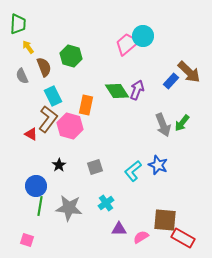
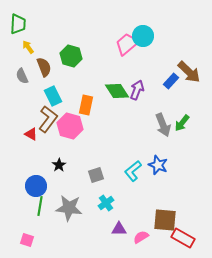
gray square: moved 1 px right, 8 px down
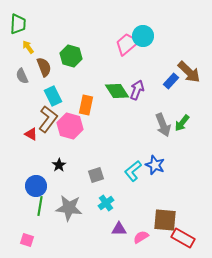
blue star: moved 3 px left
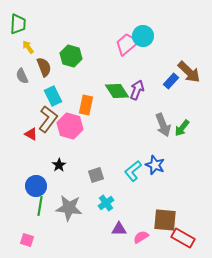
green arrow: moved 5 px down
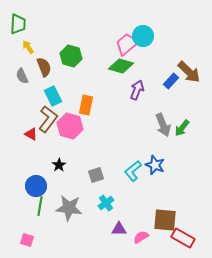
green diamond: moved 4 px right, 25 px up; rotated 40 degrees counterclockwise
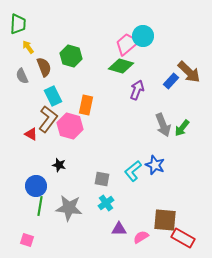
black star: rotated 24 degrees counterclockwise
gray square: moved 6 px right, 4 px down; rotated 28 degrees clockwise
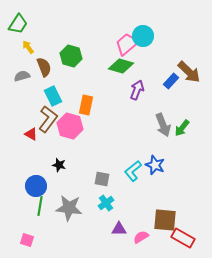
green trapezoid: rotated 30 degrees clockwise
gray semicircle: rotated 98 degrees clockwise
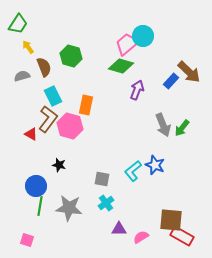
brown square: moved 6 px right
red rectangle: moved 1 px left, 2 px up
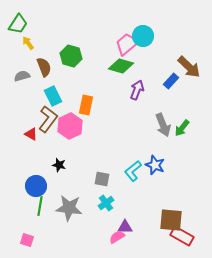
yellow arrow: moved 4 px up
brown arrow: moved 5 px up
pink hexagon: rotated 20 degrees clockwise
purple triangle: moved 6 px right, 2 px up
pink semicircle: moved 24 px left
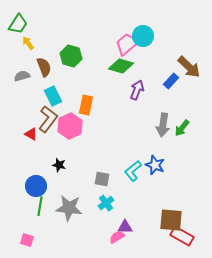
gray arrow: rotated 30 degrees clockwise
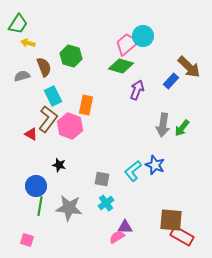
yellow arrow: rotated 40 degrees counterclockwise
pink hexagon: rotated 15 degrees counterclockwise
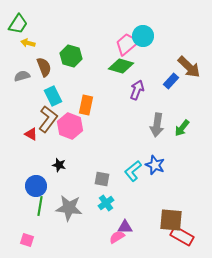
gray arrow: moved 6 px left
